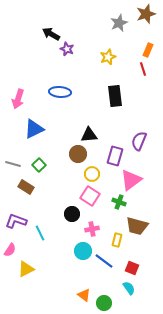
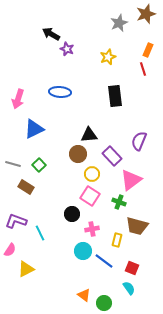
purple rectangle: moved 3 px left; rotated 60 degrees counterclockwise
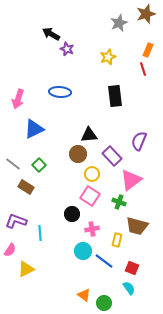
gray line: rotated 21 degrees clockwise
cyan line: rotated 21 degrees clockwise
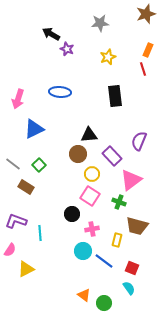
gray star: moved 19 px left; rotated 18 degrees clockwise
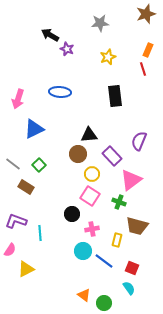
black arrow: moved 1 px left, 1 px down
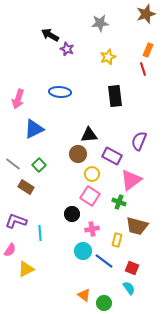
purple rectangle: rotated 18 degrees counterclockwise
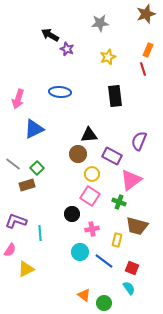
green square: moved 2 px left, 3 px down
brown rectangle: moved 1 px right, 2 px up; rotated 49 degrees counterclockwise
cyan circle: moved 3 px left, 1 px down
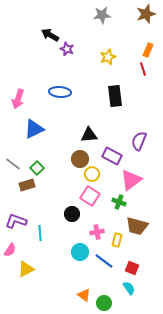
gray star: moved 2 px right, 8 px up
brown circle: moved 2 px right, 5 px down
pink cross: moved 5 px right, 3 px down
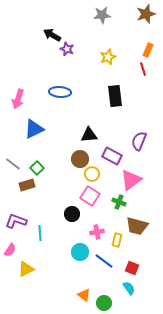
black arrow: moved 2 px right
